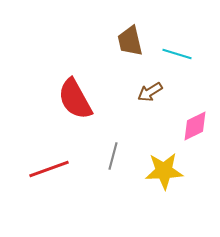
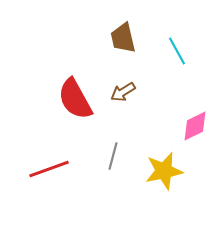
brown trapezoid: moved 7 px left, 3 px up
cyan line: moved 3 px up; rotated 44 degrees clockwise
brown arrow: moved 27 px left
yellow star: rotated 9 degrees counterclockwise
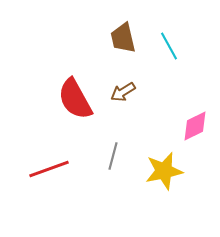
cyan line: moved 8 px left, 5 px up
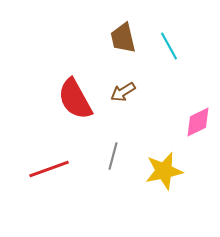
pink diamond: moved 3 px right, 4 px up
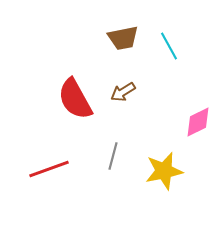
brown trapezoid: rotated 88 degrees counterclockwise
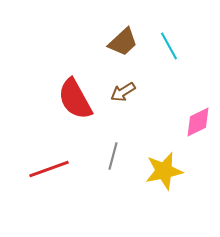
brown trapezoid: moved 4 px down; rotated 32 degrees counterclockwise
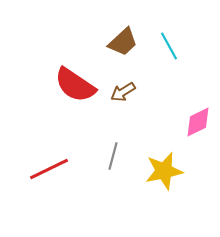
red semicircle: moved 14 px up; rotated 27 degrees counterclockwise
red line: rotated 6 degrees counterclockwise
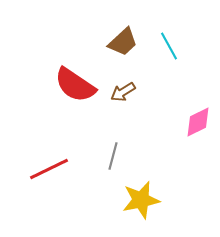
yellow star: moved 23 px left, 29 px down
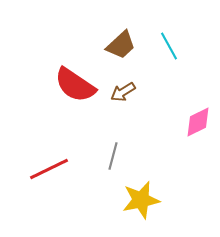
brown trapezoid: moved 2 px left, 3 px down
